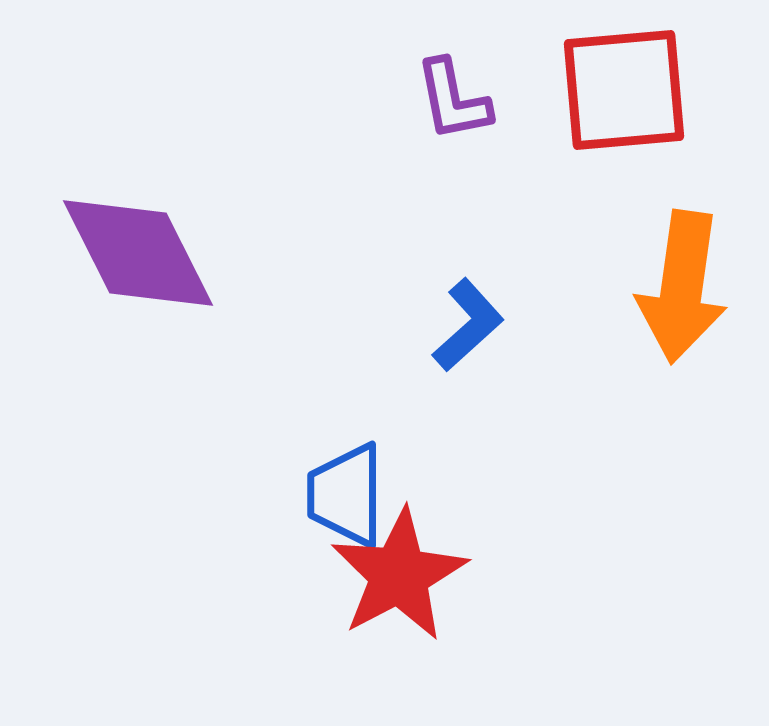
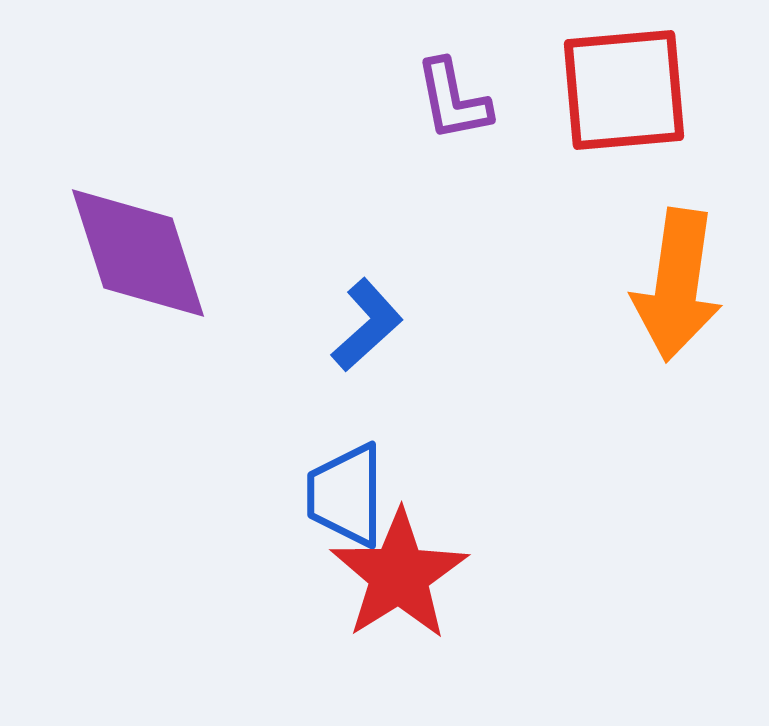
purple diamond: rotated 9 degrees clockwise
orange arrow: moved 5 px left, 2 px up
blue L-shape: moved 101 px left
red star: rotated 4 degrees counterclockwise
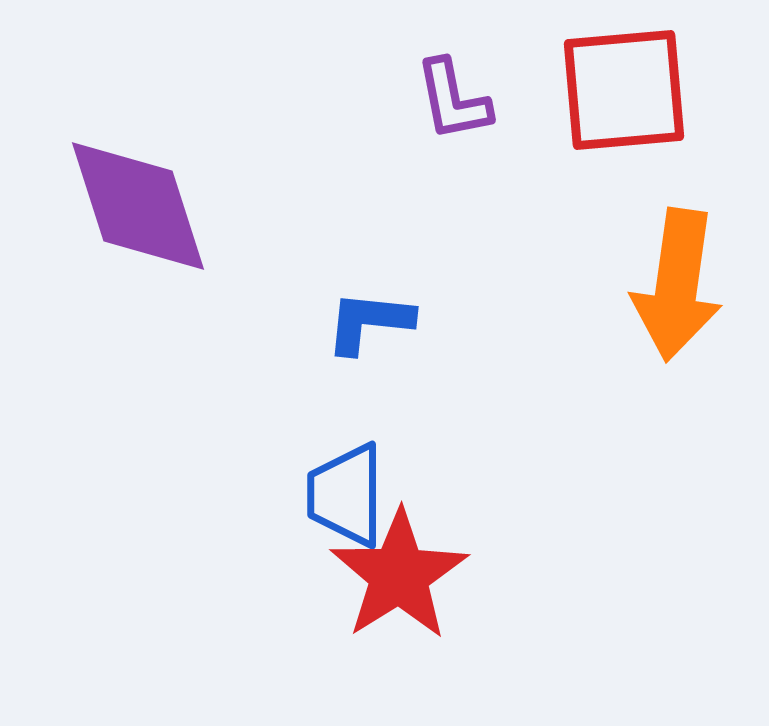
purple diamond: moved 47 px up
blue L-shape: moved 2 px right, 3 px up; rotated 132 degrees counterclockwise
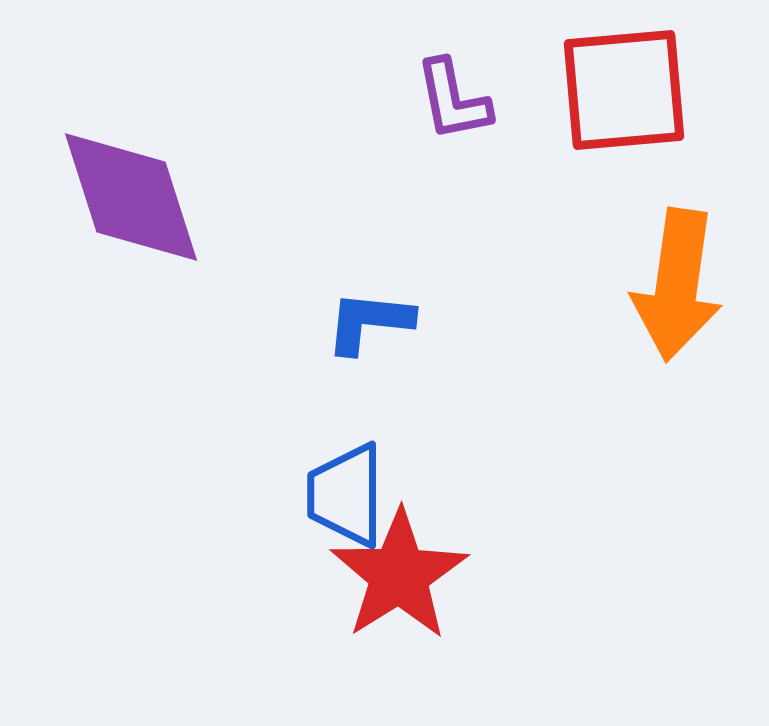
purple diamond: moved 7 px left, 9 px up
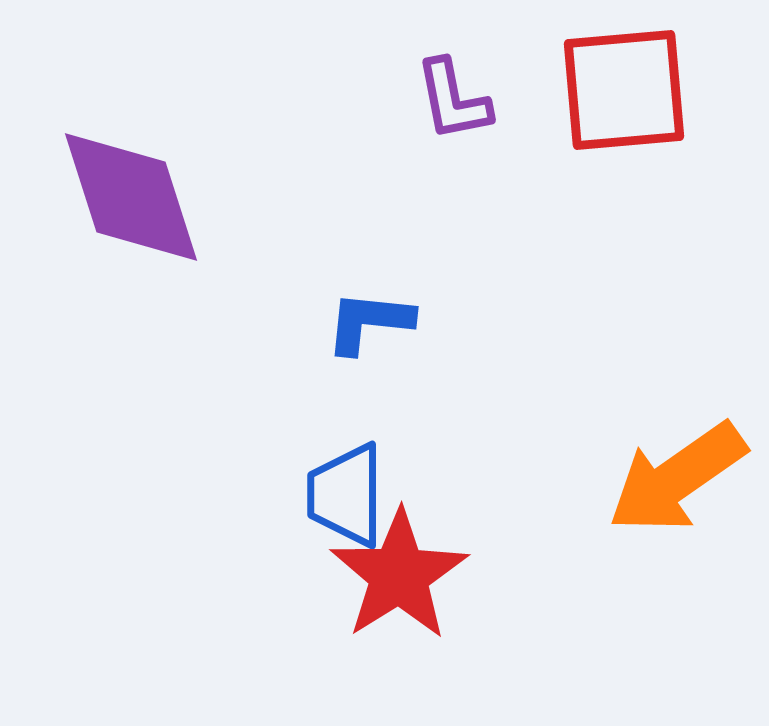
orange arrow: moved 193 px down; rotated 47 degrees clockwise
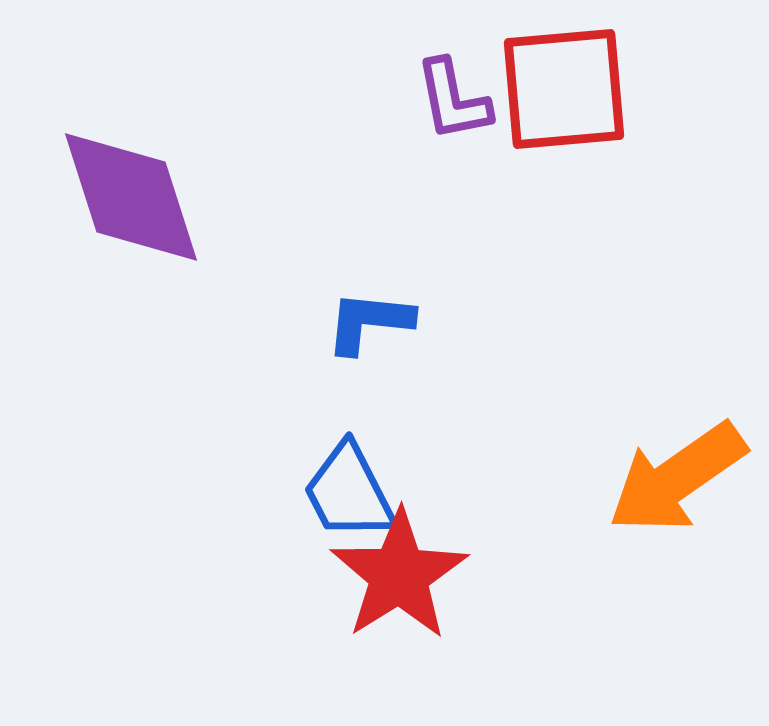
red square: moved 60 px left, 1 px up
blue trapezoid: moved 3 px right, 3 px up; rotated 27 degrees counterclockwise
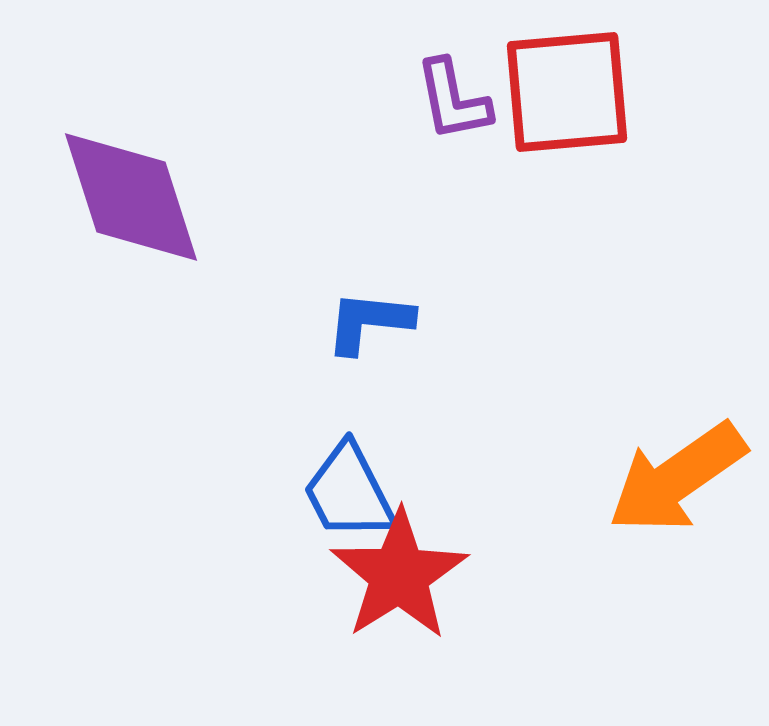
red square: moved 3 px right, 3 px down
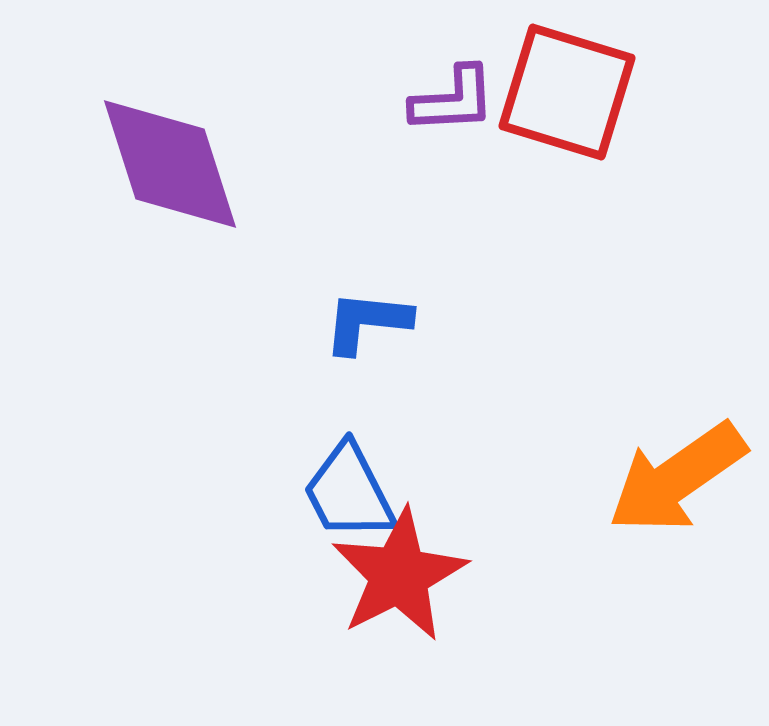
red square: rotated 22 degrees clockwise
purple L-shape: rotated 82 degrees counterclockwise
purple diamond: moved 39 px right, 33 px up
blue L-shape: moved 2 px left
red star: rotated 5 degrees clockwise
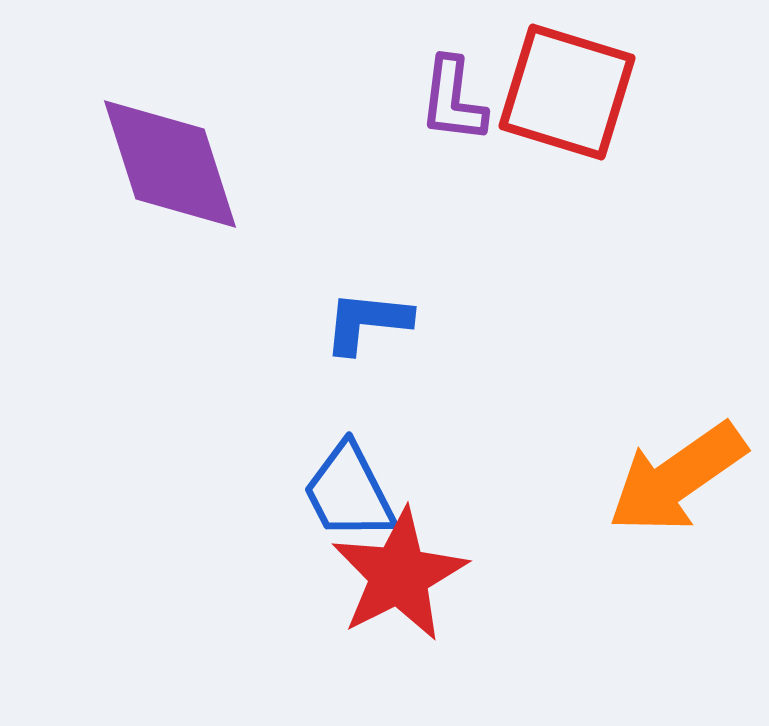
purple L-shape: rotated 100 degrees clockwise
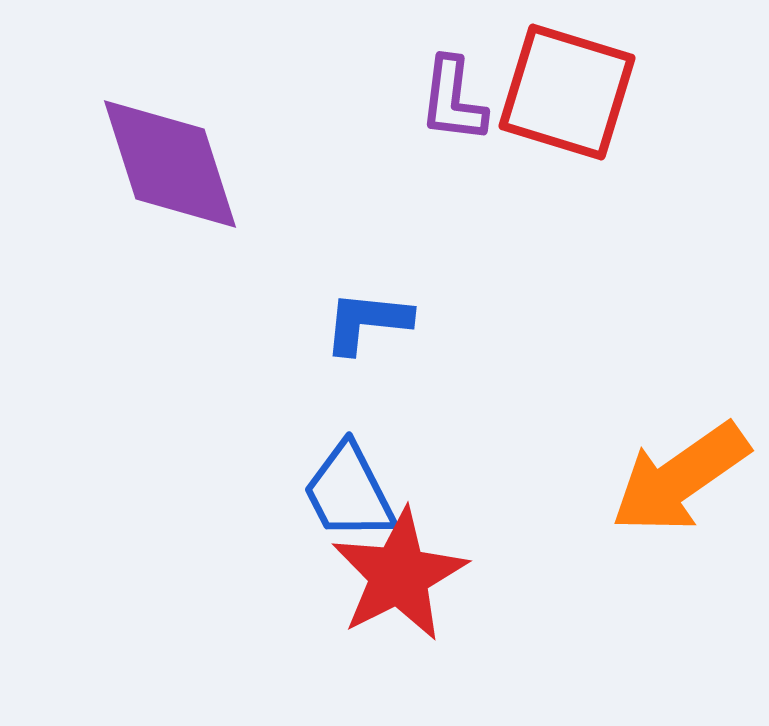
orange arrow: moved 3 px right
